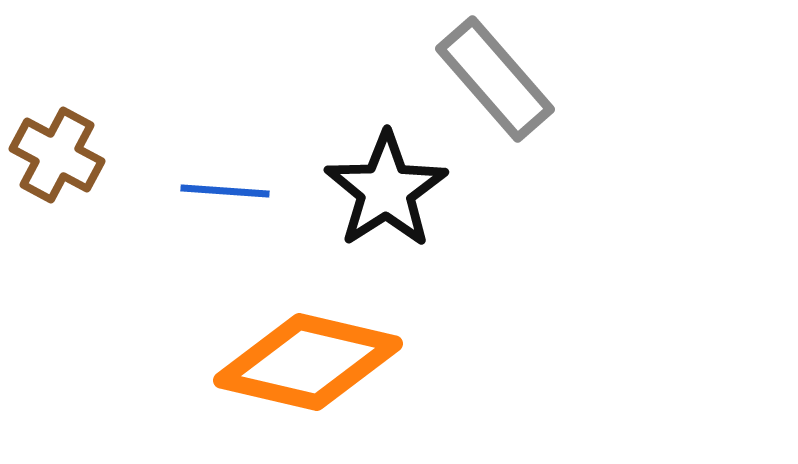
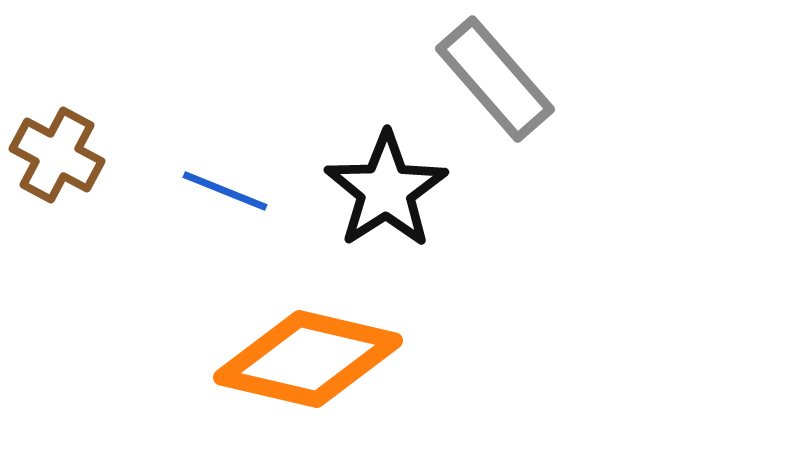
blue line: rotated 18 degrees clockwise
orange diamond: moved 3 px up
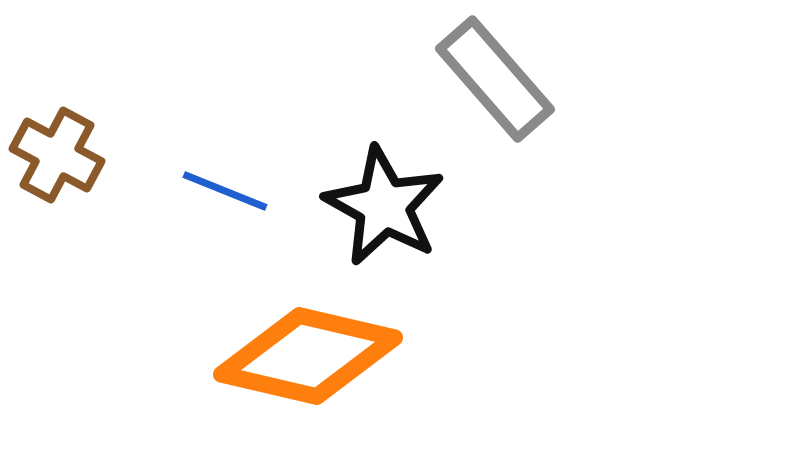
black star: moved 2 px left, 16 px down; rotated 10 degrees counterclockwise
orange diamond: moved 3 px up
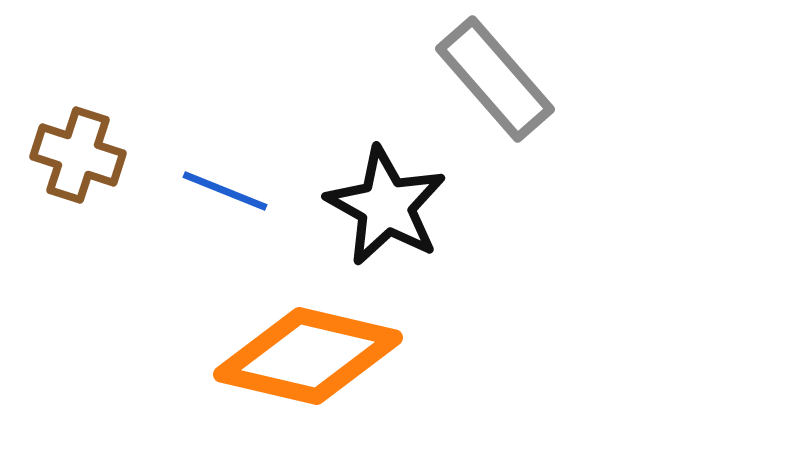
brown cross: moved 21 px right; rotated 10 degrees counterclockwise
black star: moved 2 px right
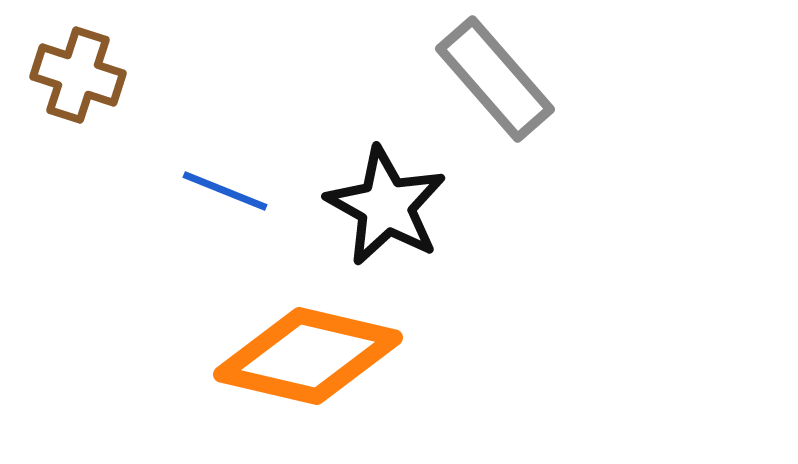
brown cross: moved 80 px up
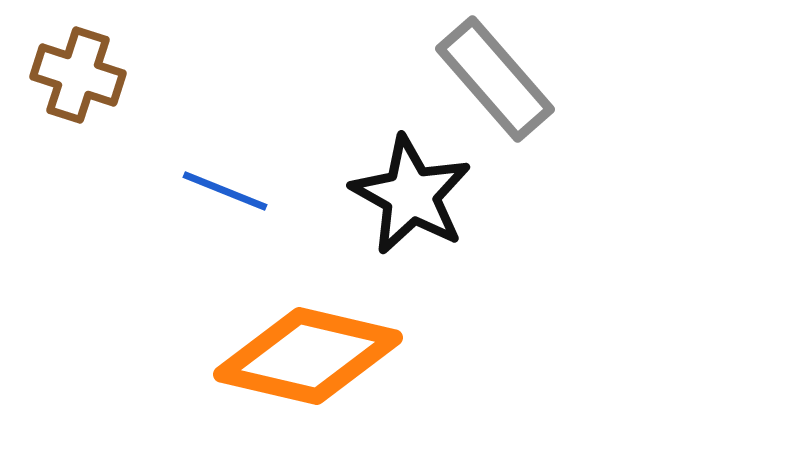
black star: moved 25 px right, 11 px up
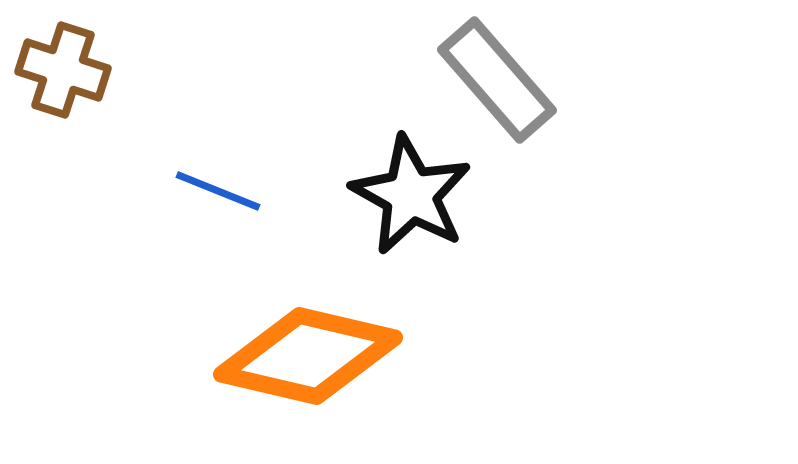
brown cross: moved 15 px left, 5 px up
gray rectangle: moved 2 px right, 1 px down
blue line: moved 7 px left
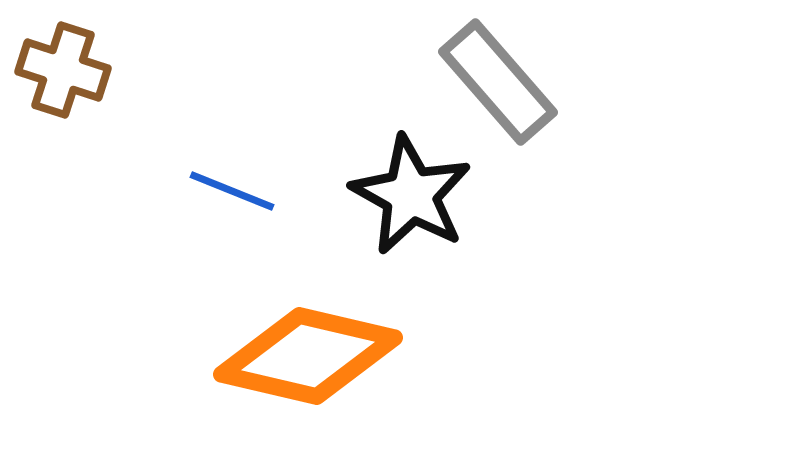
gray rectangle: moved 1 px right, 2 px down
blue line: moved 14 px right
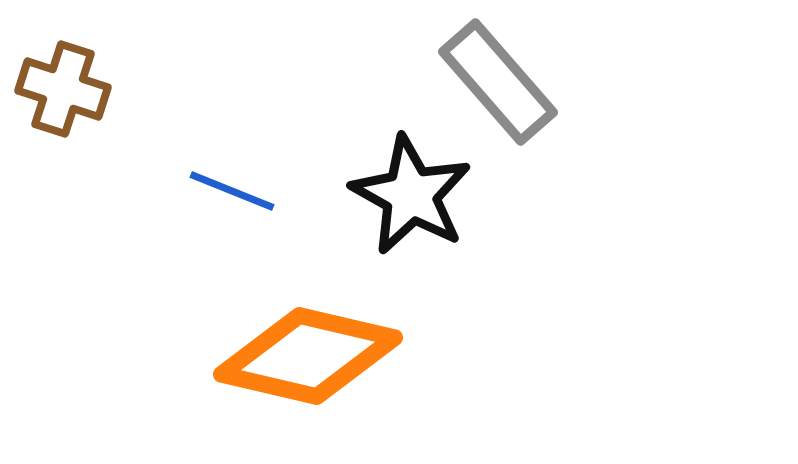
brown cross: moved 19 px down
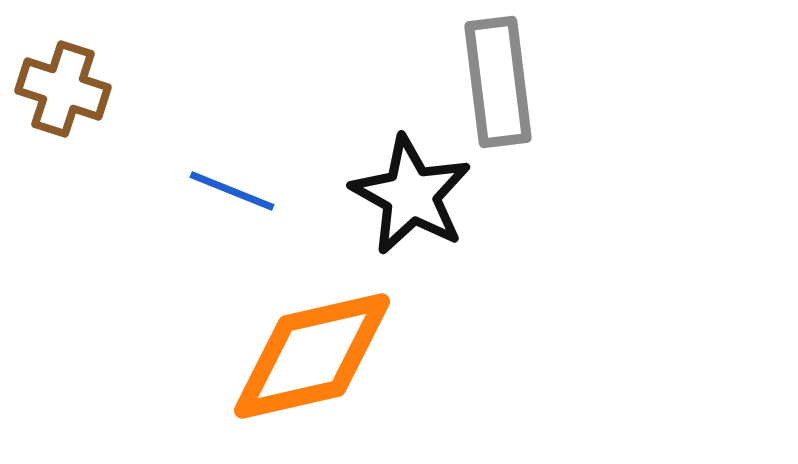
gray rectangle: rotated 34 degrees clockwise
orange diamond: moved 4 px right; rotated 26 degrees counterclockwise
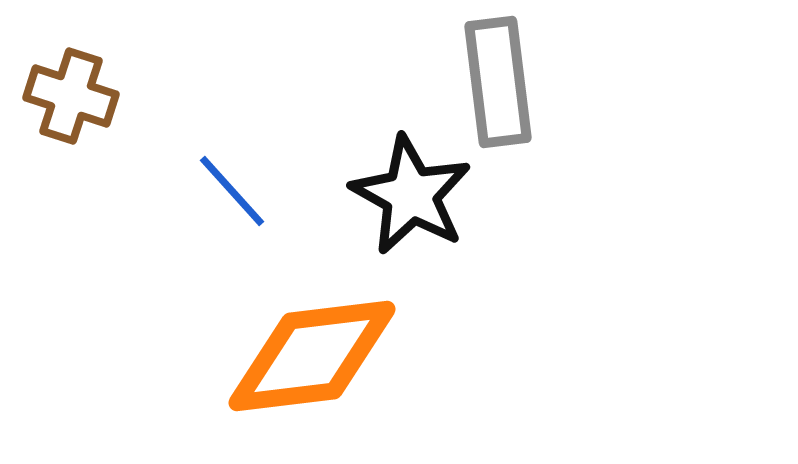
brown cross: moved 8 px right, 7 px down
blue line: rotated 26 degrees clockwise
orange diamond: rotated 6 degrees clockwise
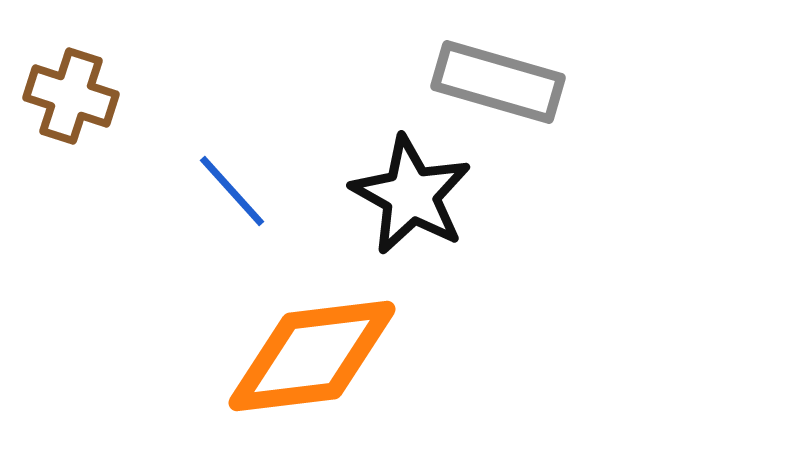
gray rectangle: rotated 67 degrees counterclockwise
